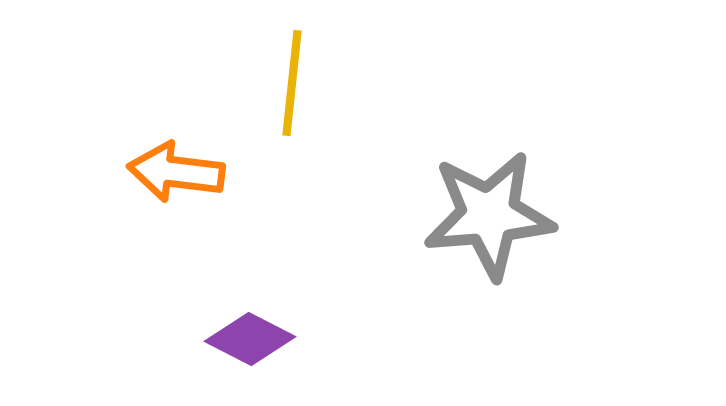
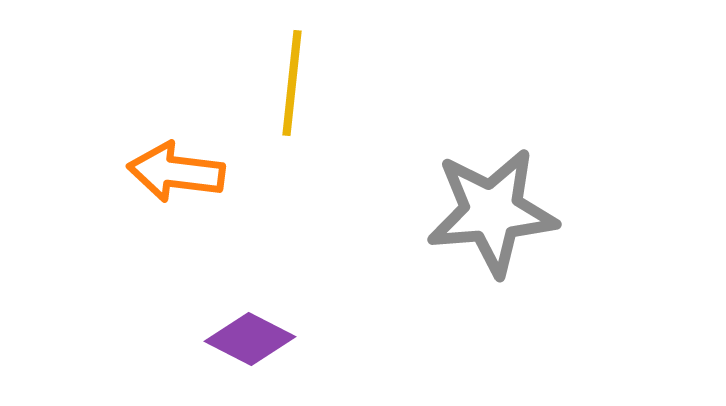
gray star: moved 3 px right, 3 px up
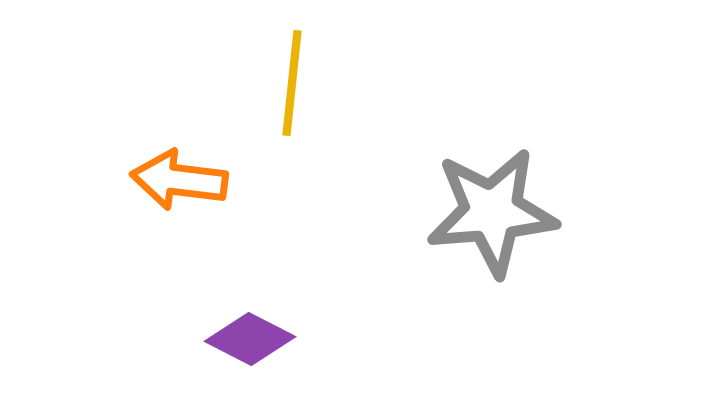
orange arrow: moved 3 px right, 8 px down
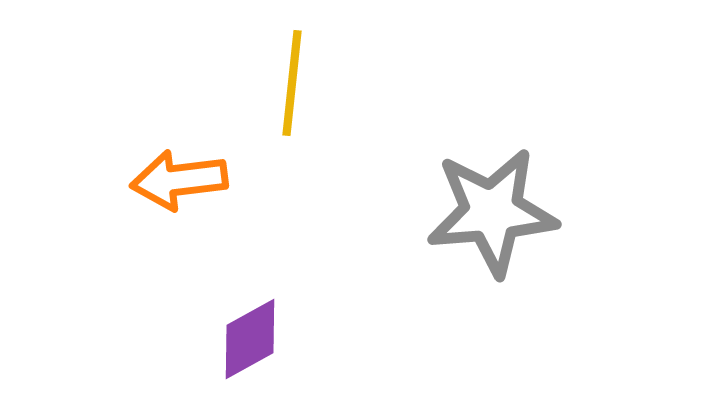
orange arrow: rotated 14 degrees counterclockwise
purple diamond: rotated 56 degrees counterclockwise
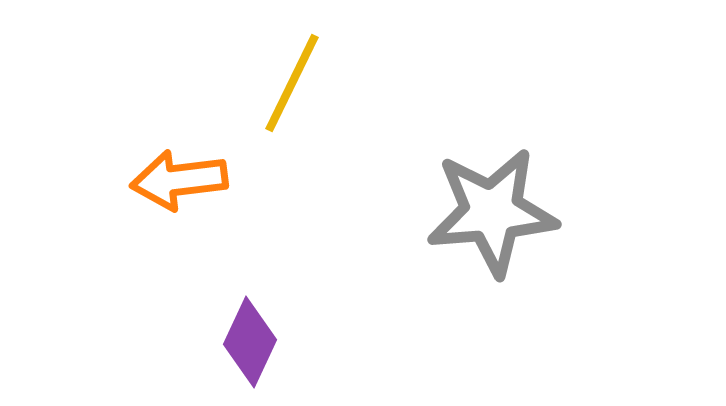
yellow line: rotated 20 degrees clockwise
purple diamond: moved 3 px down; rotated 36 degrees counterclockwise
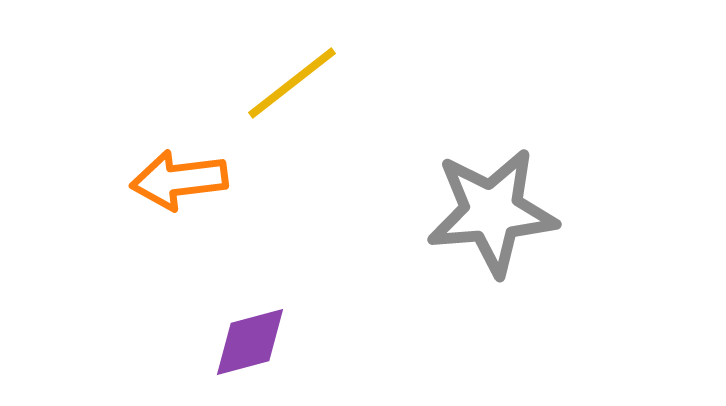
yellow line: rotated 26 degrees clockwise
purple diamond: rotated 50 degrees clockwise
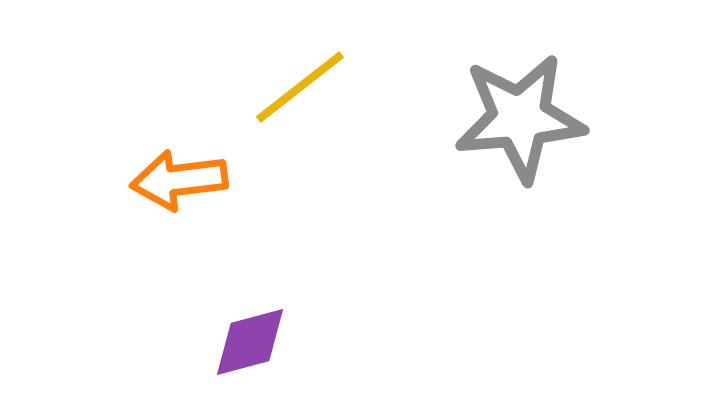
yellow line: moved 8 px right, 4 px down
gray star: moved 28 px right, 94 px up
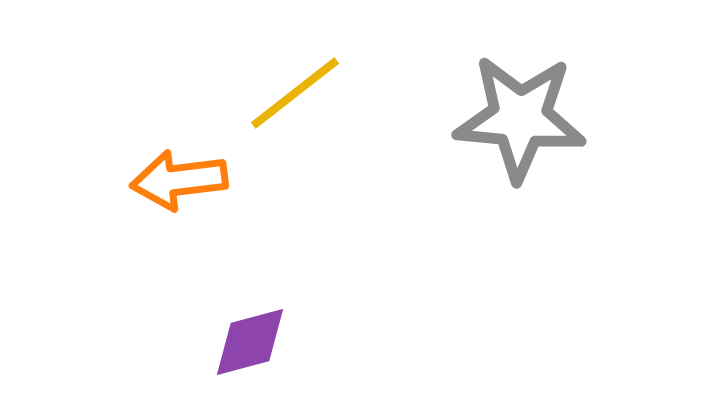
yellow line: moved 5 px left, 6 px down
gray star: rotated 10 degrees clockwise
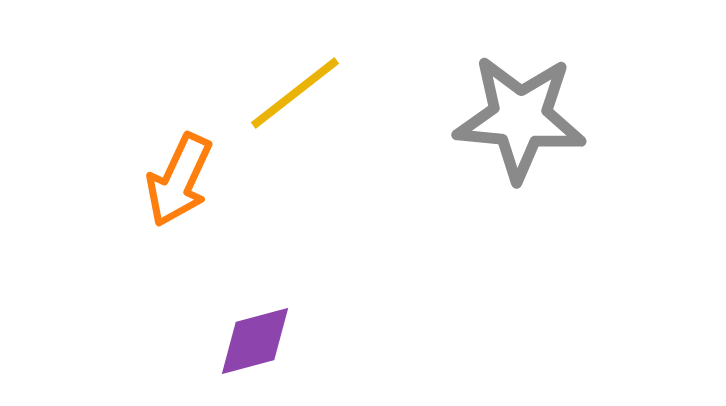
orange arrow: rotated 58 degrees counterclockwise
purple diamond: moved 5 px right, 1 px up
